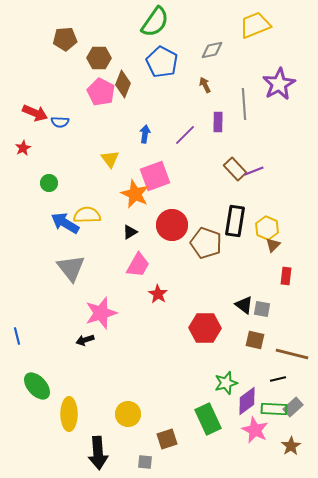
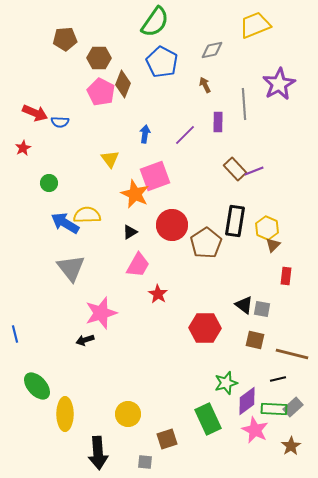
brown pentagon at (206, 243): rotated 20 degrees clockwise
blue line at (17, 336): moved 2 px left, 2 px up
yellow ellipse at (69, 414): moved 4 px left
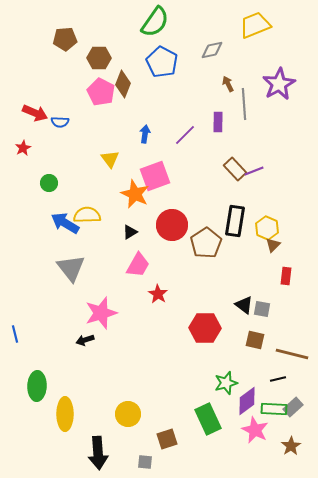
brown arrow at (205, 85): moved 23 px right, 1 px up
green ellipse at (37, 386): rotated 44 degrees clockwise
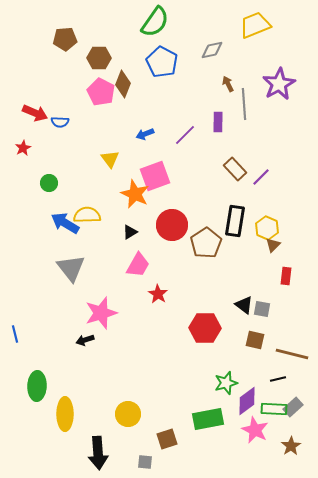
blue arrow at (145, 134): rotated 120 degrees counterclockwise
purple line at (254, 171): moved 7 px right, 6 px down; rotated 24 degrees counterclockwise
green rectangle at (208, 419): rotated 76 degrees counterclockwise
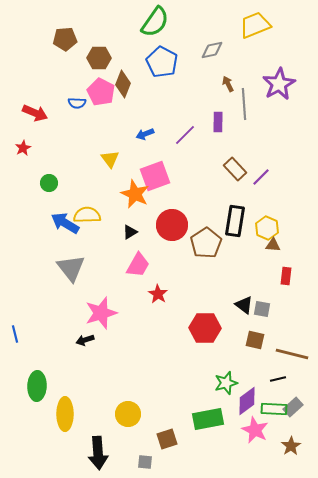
blue semicircle at (60, 122): moved 17 px right, 19 px up
brown triangle at (273, 245): rotated 49 degrees clockwise
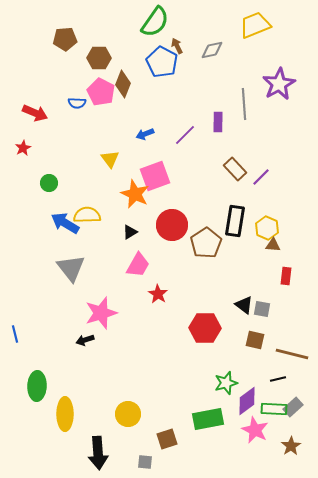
brown arrow at (228, 84): moved 51 px left, 38 px up
